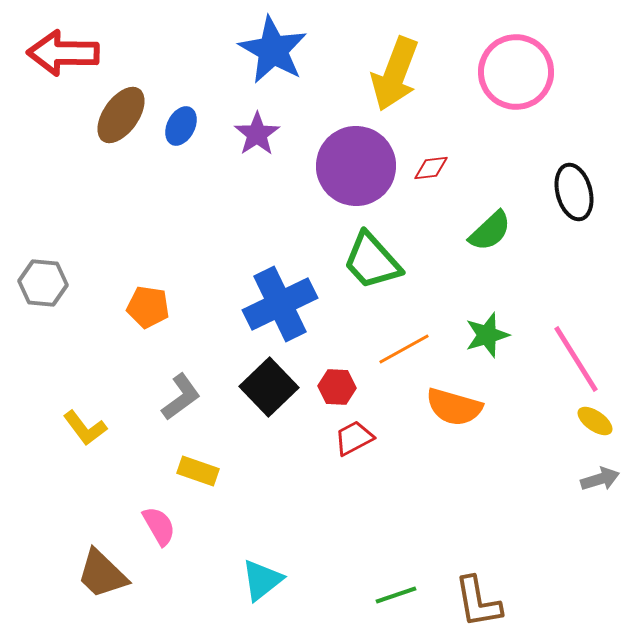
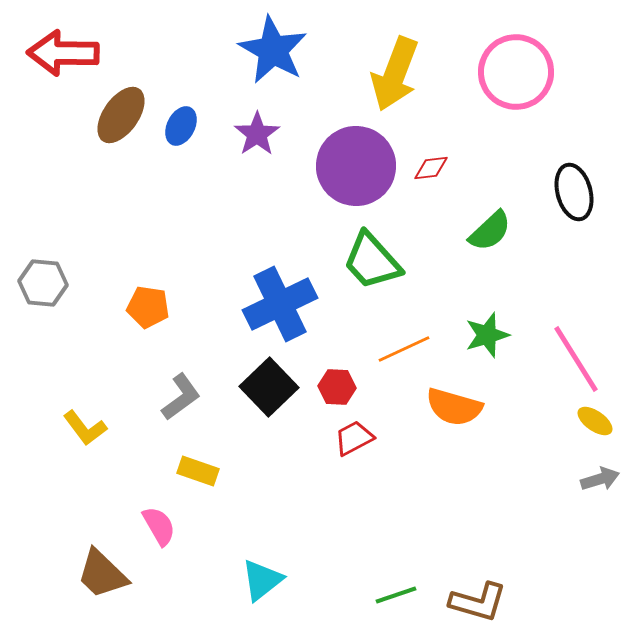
orange line: rotated 4 degrees clockwise
brown L-shape: rotated 64 degrees counterclockwise
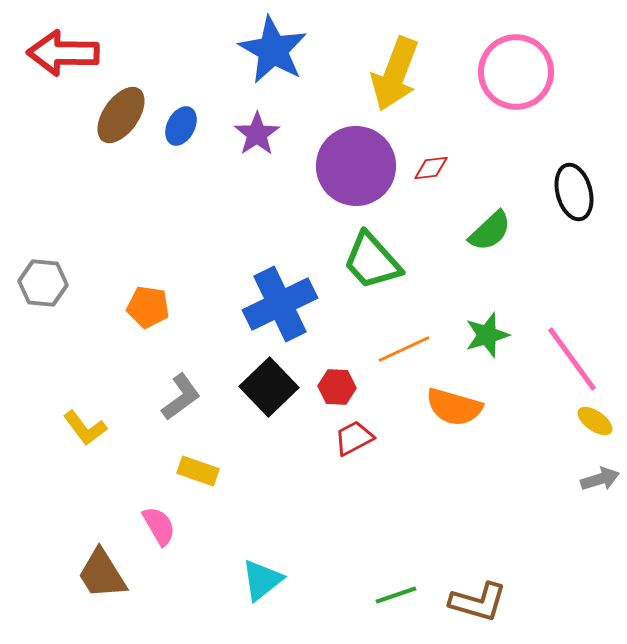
pink line: moved 4 px left; rotated 4 degrees counterclockwise
brown trapezoid: rotated 14 degrees clockwise
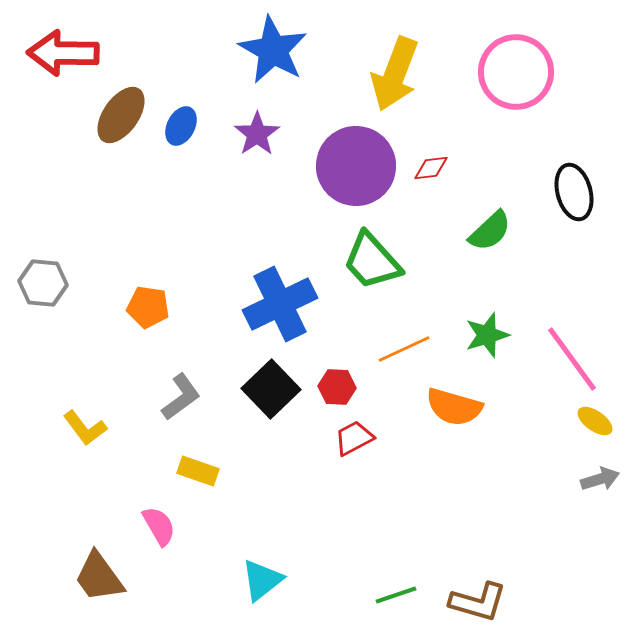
black square: moved 2 px right, 2 px down
brown trapezoid: moved 3 px left, 3 px down; rotated 4 degrees counterclockwise
